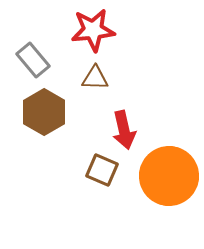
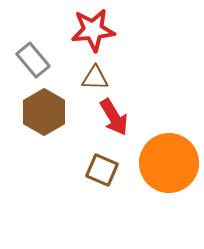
red arrow: moved 10 px left, 13 px up; rotated 18 degrees counterclockwise
orange circle: moved 13 px up
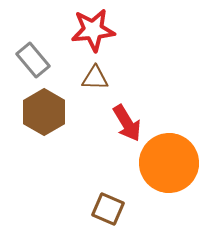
red arrow: moved 13 px right, 6 px down
brown square: moved 6 px right, 39 px down
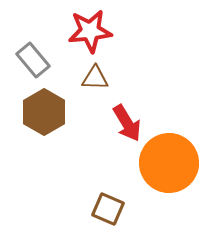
red star: moved 3 px left, 1 px down
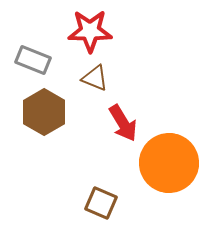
red star: rotated 6 degrees clockwise
gray rectangle: rotated 28 degrees counterclockwise
brown triangle: rotated 20 degrees clockwise
red arrow: moved 4 px left
brown square: moved 7 px left, 6 px up
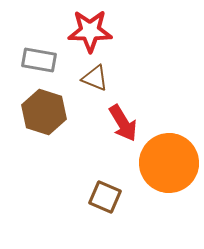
gray rectangle: moved 6 px right; rotated 12 degrees counterclockwise
brown hexagon: rotated 12 degrees counterclockwise
brown square: moved 4 px right, 6 px up
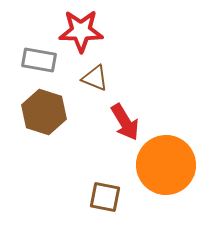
red star: moved 9 px left
red arrow: moved 2 px right, 1 px up
orange circle: moved 3 px left, 2 px down
brown square: rotated 12 degrees counterclockwise
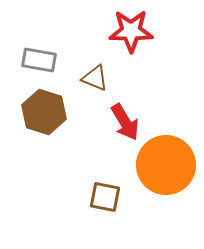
red star: moved 50 px right
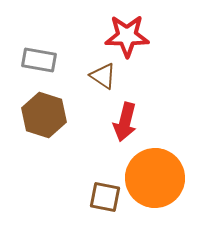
red star: moved 4 px left, 5 px down
brown triangle: moved 8 px right, 2 px up; rotated 12 degrees clockwise
brown hexagon: moved 3 px down
red arrow: rotated 45 degrees clockwise
orange circle: moved 11 px left, 13 px down
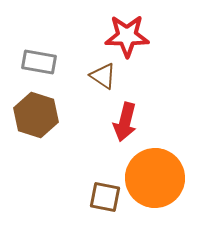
gray rectangle: moved 2 px down
brown hexagon: moved 8 px left
